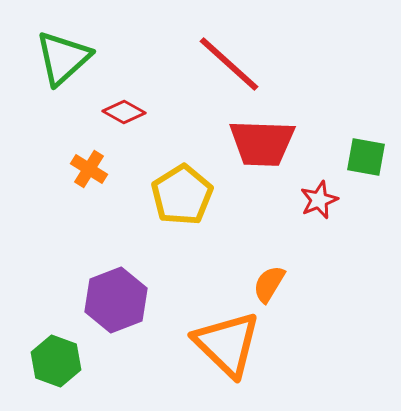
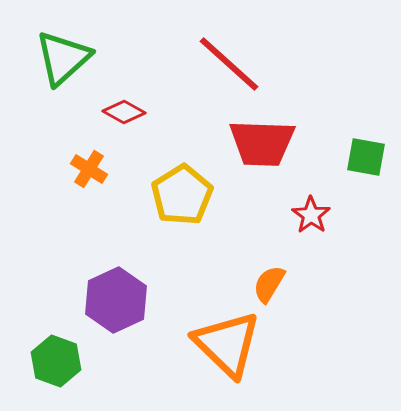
red star: moved 8 px left, 15 px down; rotated 15 degrees counterclockwise
purple hexagon: rotated 4 degrees counterclockwise
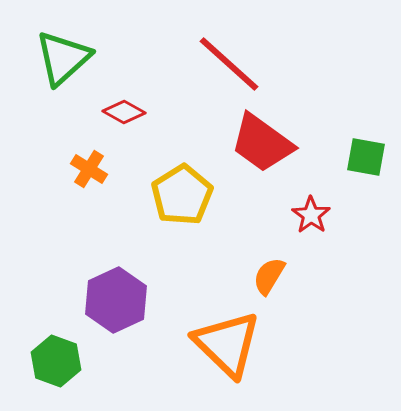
red trapezoid: rotated 34 degrees clockwise
orange semicircle: moved 8 px up
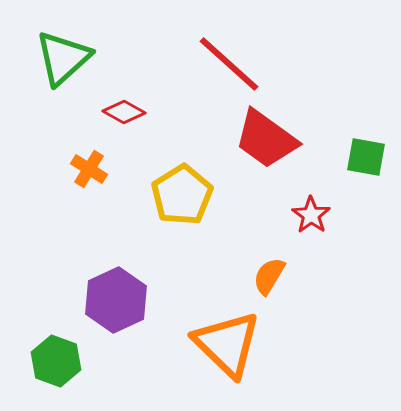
red trapezoid: moved 4 px right, 4 px up
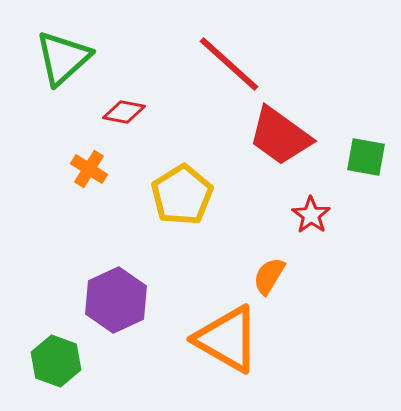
red diamond: rotated 18 degrees counterclockwise
red trapezoid: moved 14 px right, 3 px up
orange triangle: moved 5 px up; rotated 14 degrees counterclockwise
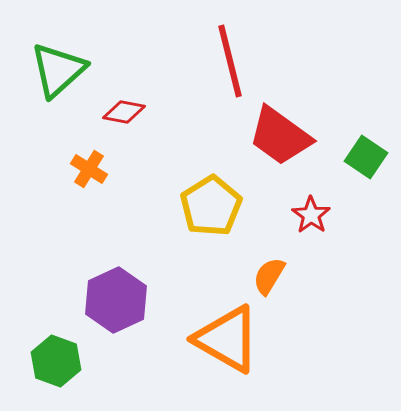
green triangle: moved 5 px left, 12 px down
red line: moved 1 px right, 3 px up; rotated 34 degrees clockwise
green square: rotated 24 degrees clockwise
yellow pentagon: moved 29 px right, 11 px down
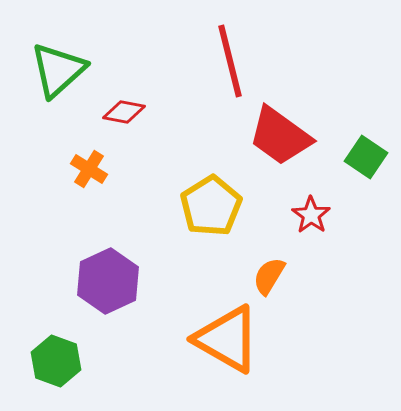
purple hexagon: moved 8 px left, 19 px up
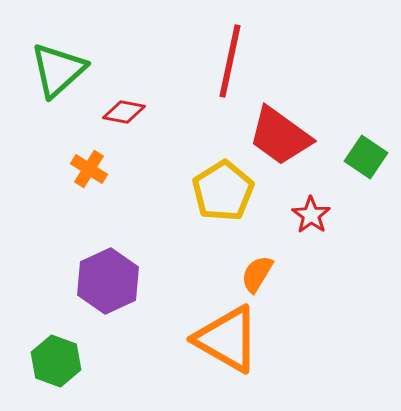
red line: rotated 26 degrees clockwise
yellow pentagon: moved 12 px right, 15 px up
orange semicircle: moved 12 px left, 2 px up
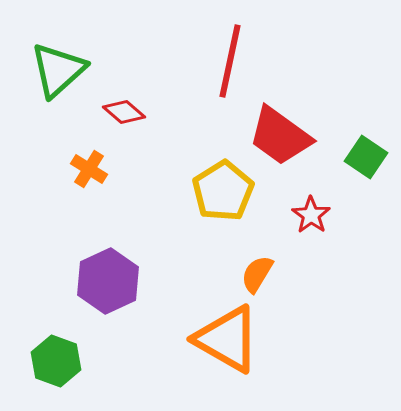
red diamond: rotated 30 degrees clockwise
